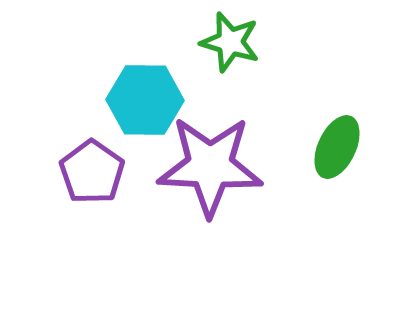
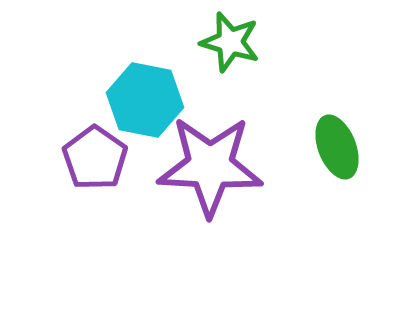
cyan hexagon: rotated 10 degrees clockwise
green ellipse: rotated 46 degrees counterclockwise
purple pentagon: moved 3 px right, 14 px up
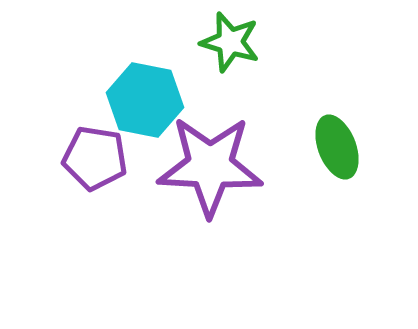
purple pentagon: rotated 26 degrees counterclockwise
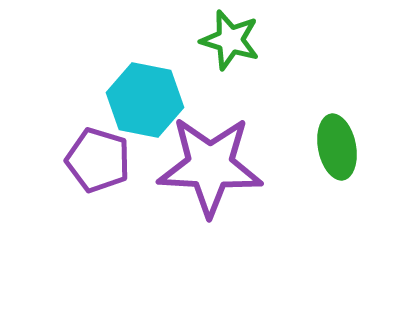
green star: moved 2 px up
green ellipse: rotated 10 degrees clockwise
purple pentagon: moved 3 px right, 2 px down; rotated 8 degrees clockwise
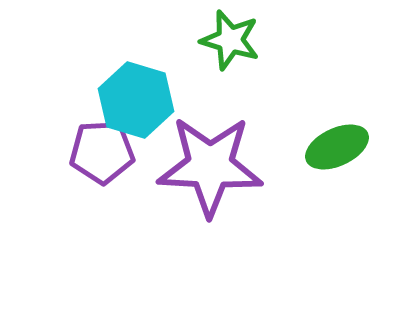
cyan hexagon: moved 9 px left; rotated 6 degrees clockwise
green ellipse: rotated 76 degrees clockwise
purple pentagon: moved 4 px right, 8 px up; rotated 20 degrees counterclockwise
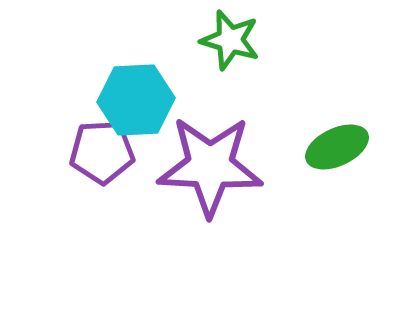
cyan hexagon: rotated 20 degrees counterclockwise
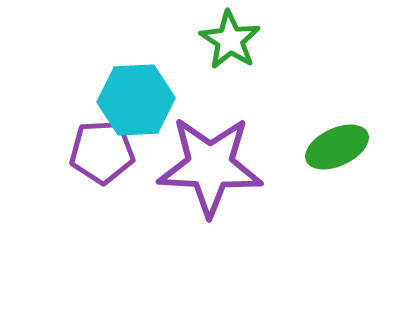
green star: rotated 16 degrees clockwise
